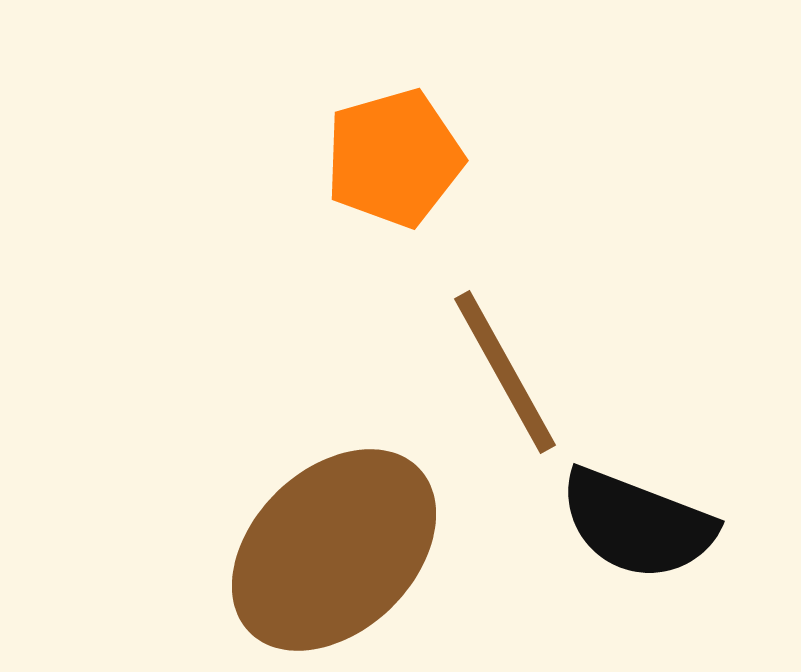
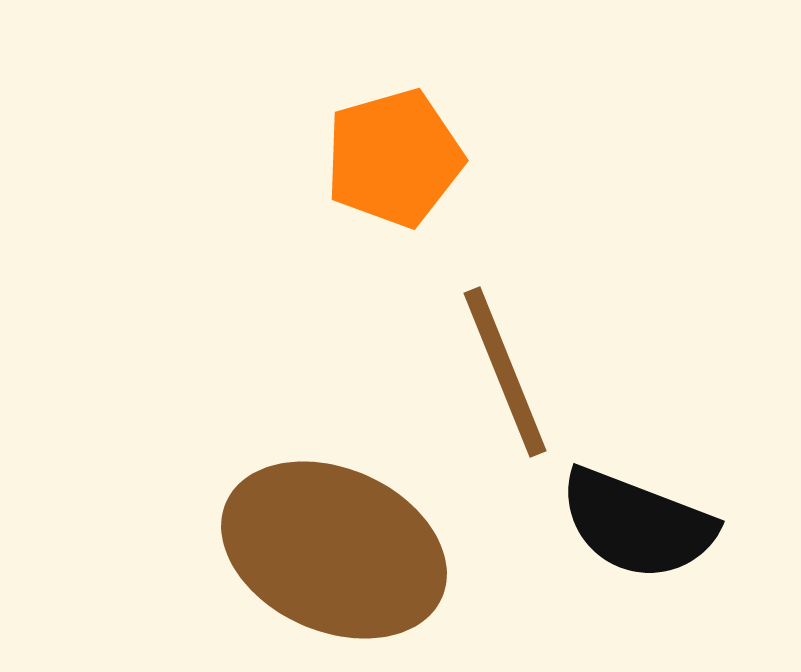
brown line: rotated 7 degrees clockwise
brown ellipse: rotated 68 degrees clockwise
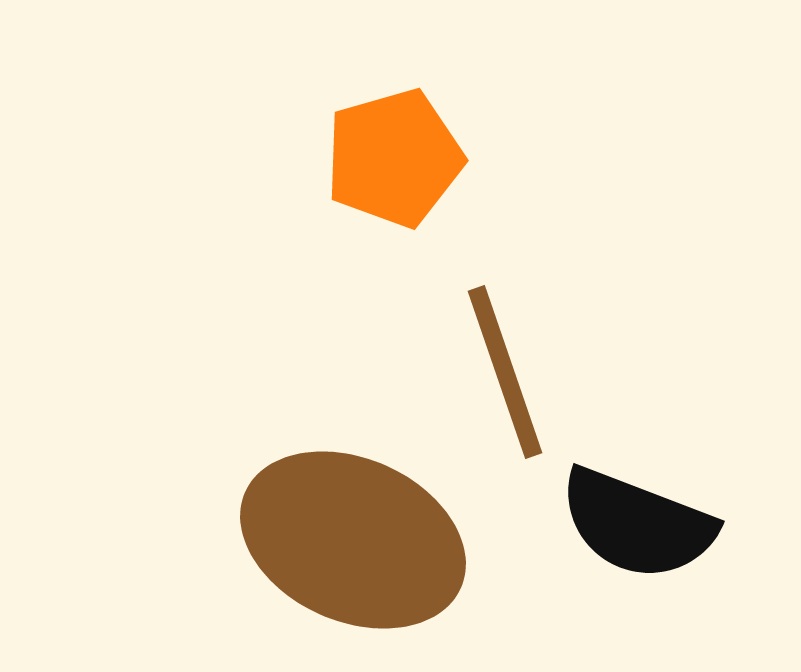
brown line: rotated 3 degrees clockwise
brown ellipse: moved 19 px right, 10 px up
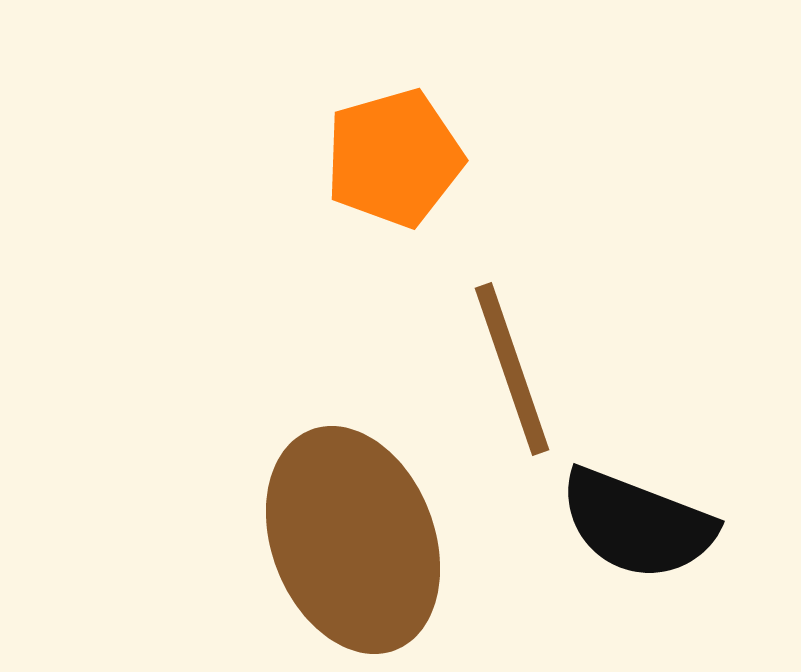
brown line: moved 7 px right, 3 px up
brown ellipse: rotated 45 degrees clockwise
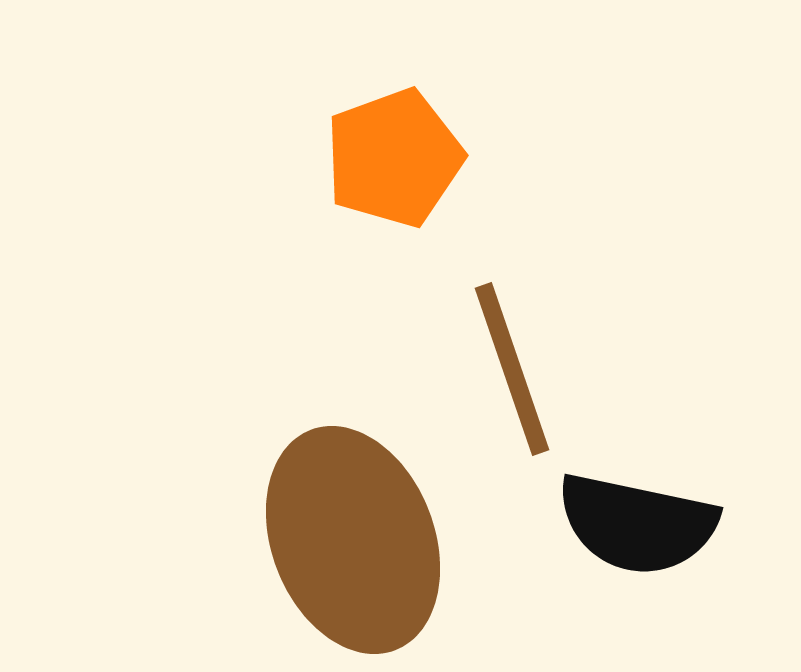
orange pentagon: rotated 4 degrees counterclockwise
black semicircle: rotated 9 degrees counterclockwise
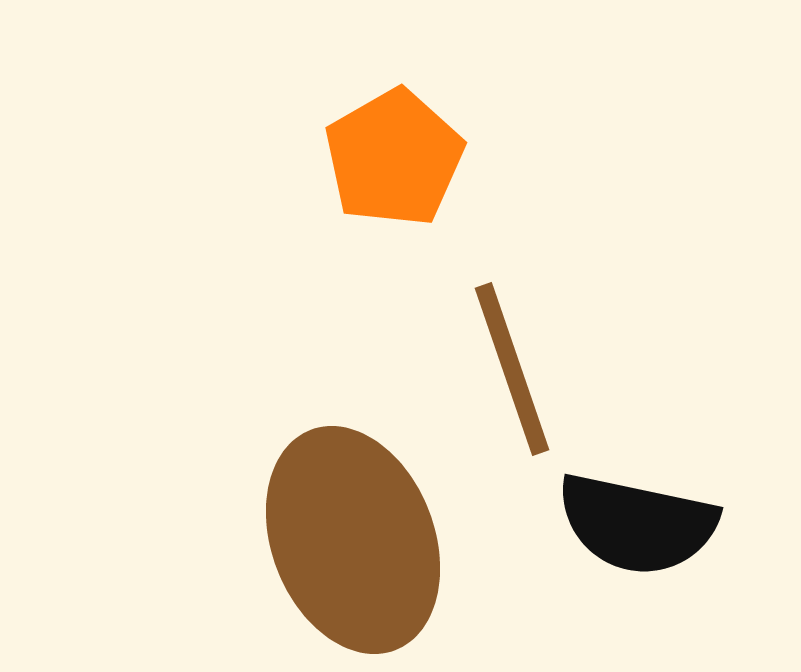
orange pentagon: rotated 10 degrees counterclockwise
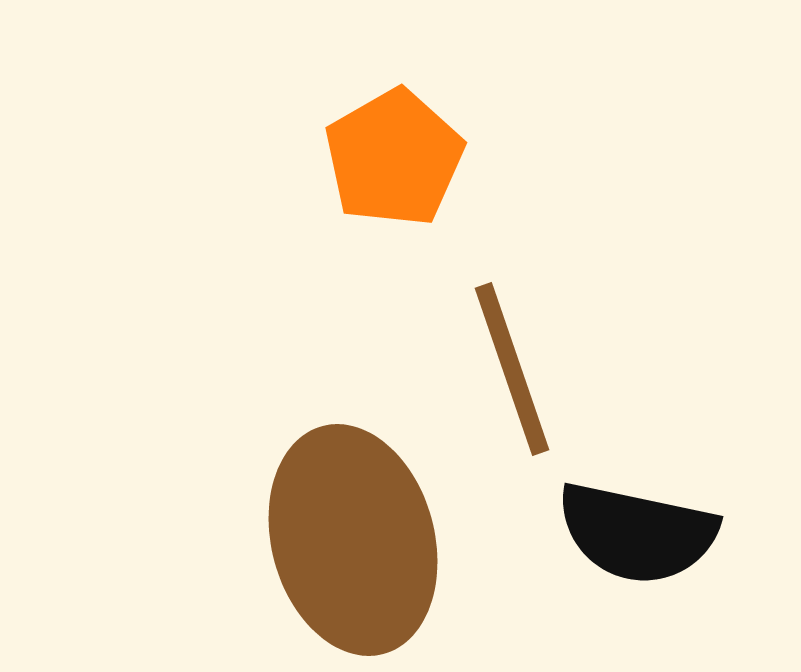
black semicircle: moved 9 px down
brown ellipse: rotated 6 degrees clockwise
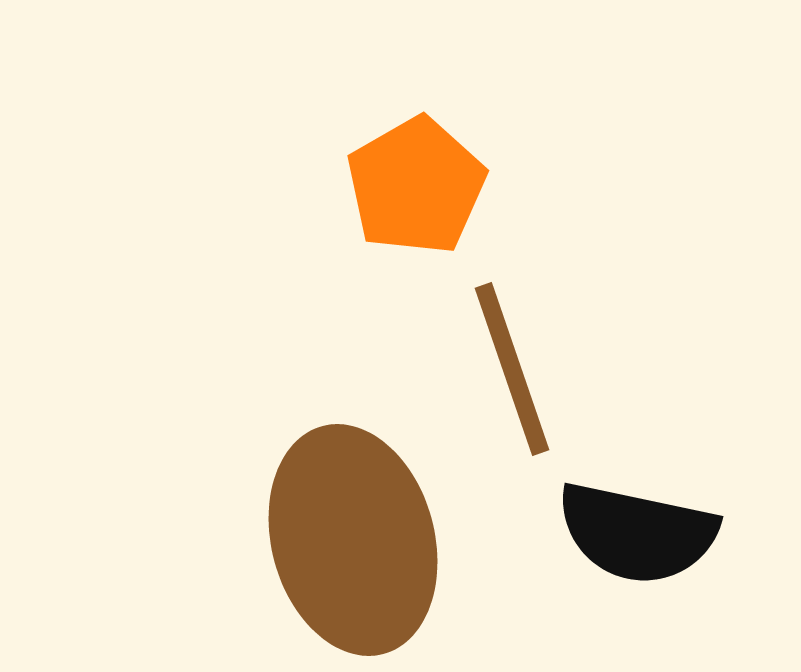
orange pentagon: moved 22 px right, 28 px down
